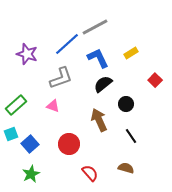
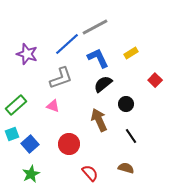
cyan square: moved 1 px right
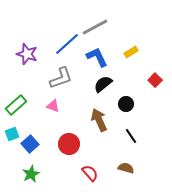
yellow rectangle: moved 1 px up
blue L-shape: moved 1 px left, 1 px up
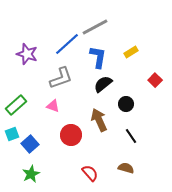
blue L-shape: moved 1 px right; rotated 35 degrees clockwise
red circle: moved 2 px right, 9 px up
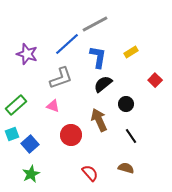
gray line: moved 3 px up
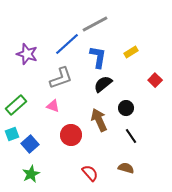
black circle: moved 4 px down
